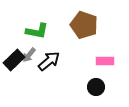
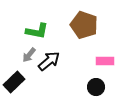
black rectangle: moved 22 px down
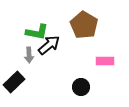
brown pentagon: rotated 12 degrees clockwise
green L-shape: moved 1 px down
gray arrow: rotated 42 degrees counterclockwise
black arrow: moved 16 px up
black circle: moved 15 px left
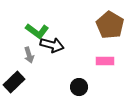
brown pentagon: moved 26 px right
green L-shape: moved 1 px up; rotated 25 degrees clockwise
black arrow: moved 3 px right; rotated 55 degrees clockwise
gray arrow: rotated 14 degrees counterclockwise
black circle: moved 2 px left
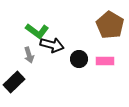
black circle: moved 28 px up
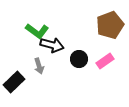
brown pentagon: rotated 20 degrees clockwise
gray arrow: moved 10 px right, 11 px down
pink rectangle: rotated 36 degrees counterclockwise
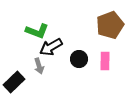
green L-shape: rotated 15 degrees counterclockwise
black arrow: moved 1 px left, 2 px down; rotated 135 degrees clockwise
pink rectangle: rotated 54 degrees counterclockwise
